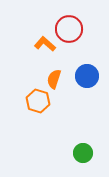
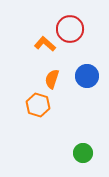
red circle: moved 1 px right
orange semicircle: moved 2 px left
orange hexagon: moved 4 px down
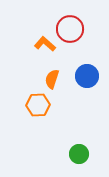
orange hexagon: rotated 20 degrees counterclockwise
green circle: moved 4 px left, 1 px down
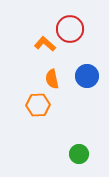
orange semicircle: rotated 30 degrees counterclockwise
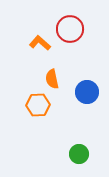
orange L-shape: moved 5 px left, 1 px up
blue circle: moved 16 px down
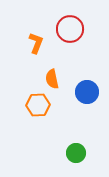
orange L-shape: moved 4 px left; rotated 70 degrees clockwise
green circle: moved 3 px left, 1 px up
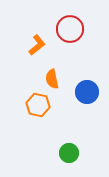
orange L-shape: moved 1 px right, 2 px down; rotated 30 degrees clockwise
orange hexagon: rotated 15 degrees clockwise
green circle: moved 7 px left
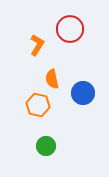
orange L-shape: rotated 20 degrees counterclockwise
blue circle: moved 4 px left, 1 px down
green circle: moved 23 px left, 7 px up
